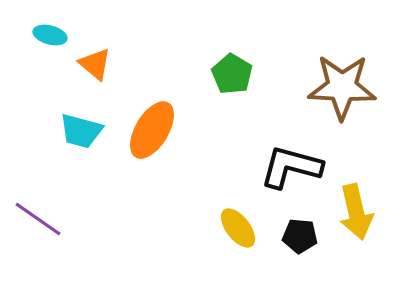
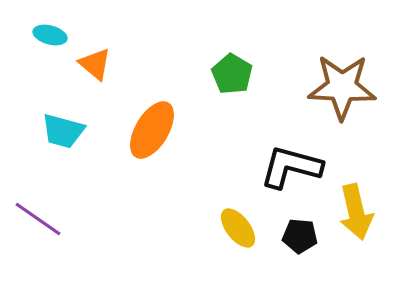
cyan trapezoid: moved 18 px left
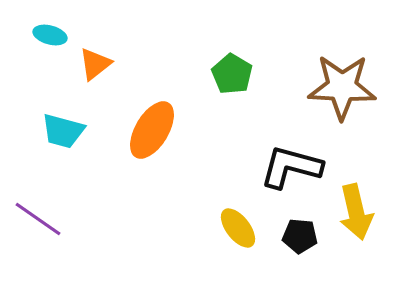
orange triangle: rotated 42 degrees clockwise
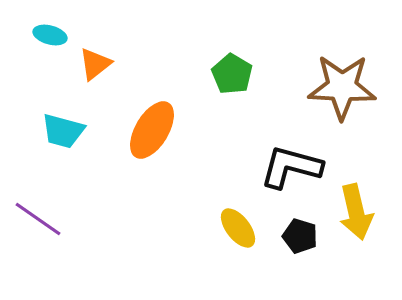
black pentagon: rotated 12 degrees clockwise
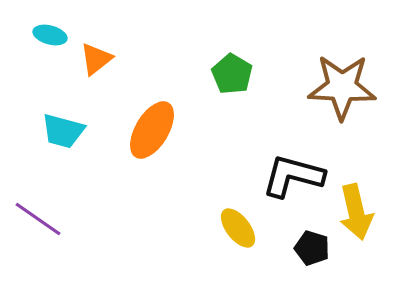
orange triangle: moved 1 px right, 5 px up
black L-shape: moved 2 px right, 9 px down
black pentagon: moved 12 px right, 12 px down
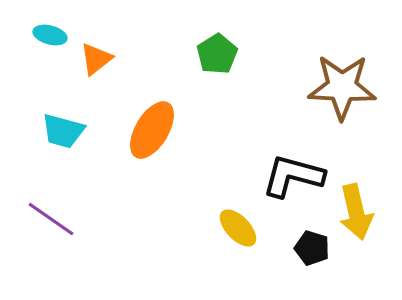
green pentagon: moved 15 px left, 20 px up; rotated 9 degrees clockwise
purple line: moved 13 px right
yellow ellipse: rotated 6 degrees counterclockwise
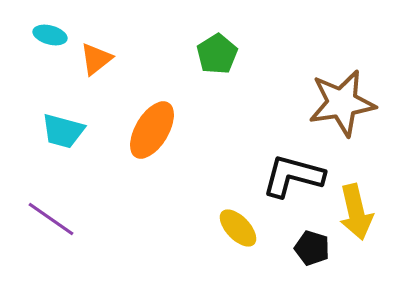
brown star: moved 16 px down; rotated 12 degrees counterclockwise
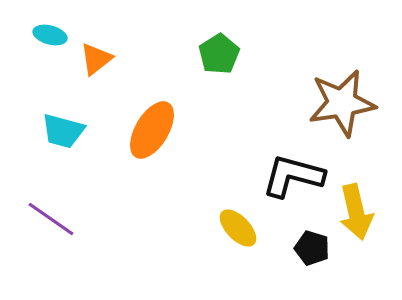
green pentagon: moved 2 px right
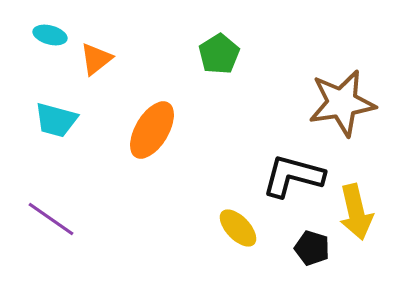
cyan trapezoid: moved 7 px left, 11 px up
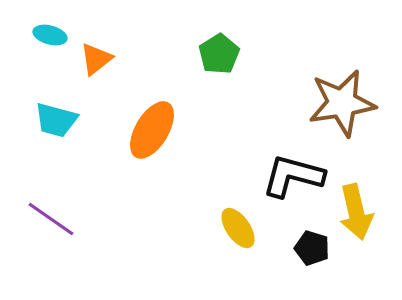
yellow ellipse: rotated 9 degrees clockwise
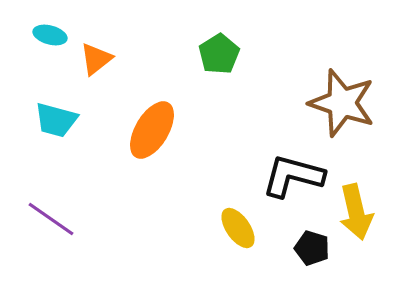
brown star: rotated 28 degrees clockwise
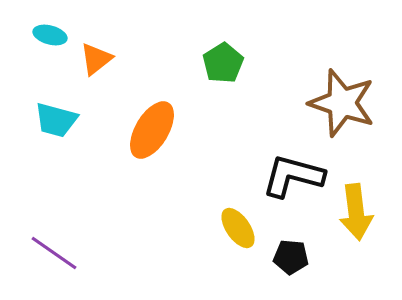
green pentagon: moved 4 px right, 9 px down
yellow arrow: rotated 6 degrees clockwise
purple line: moved 3 px right, 34 px down
black pentagon: moved 21 px left, 9 px down; rotated 12 degrees counterclockwise
